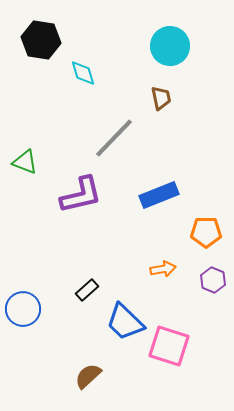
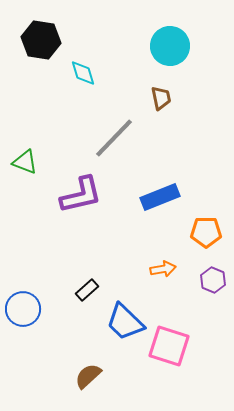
blue rectangle: moved 1 px right, 2 px down
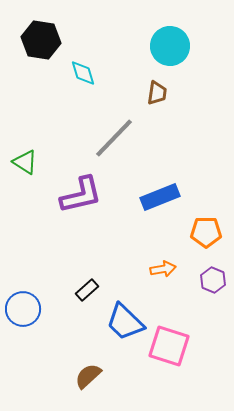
brown trapezoid: moved 4 px left, 5 px up; rotated 20 degrees clockwise
green triangle: rotated 12 degrees clockwise
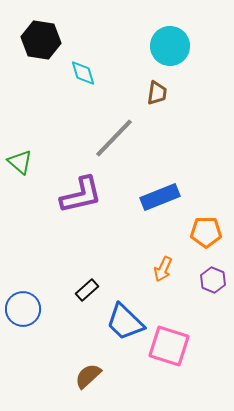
green triangle: moved 5 px left; rotated 8 degrees clockwise
orange arrow: rotated 125 degrees clockwise
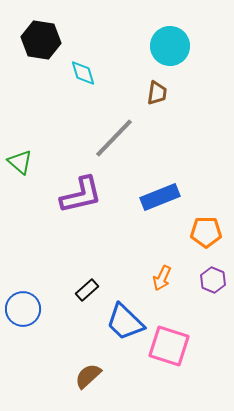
orange arrow: moved 1 px left, 9 px down
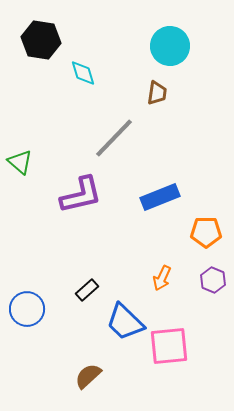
blue circle: moved 4 px right
pink square: rotated 24 degrees counterclockwise
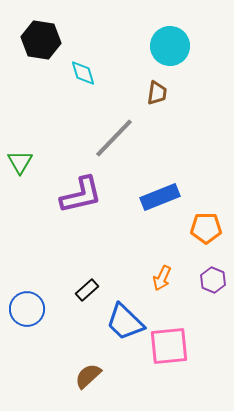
green triangle: rotated 20 degrees clockwise
orange pentagon: moved 4 px up
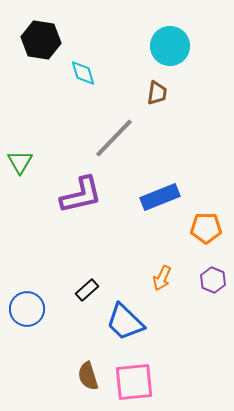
pink square: moved 35 px left, 36 px down
brown semicircle: rotated 64 degrees counterclockwise
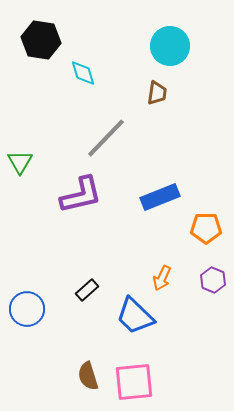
gray line: moved 8 px left
blue trapezoid: moved 10 px right, 6 px up
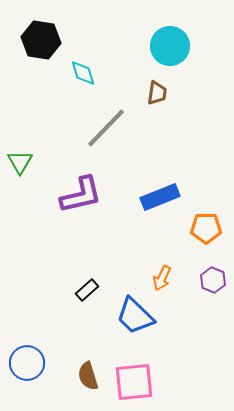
gray line: moved 10 px up
blue circle: moved 54 px down
